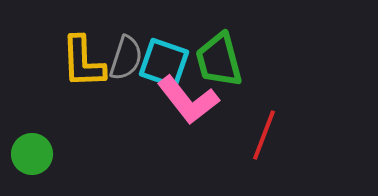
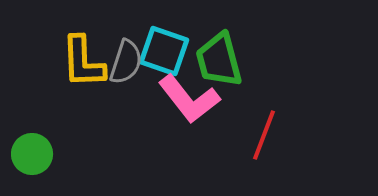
gray semicircle: moved 4 px down
cyan square: moved 12 px up
pink L-shape: moved 1 px right, 1 px up
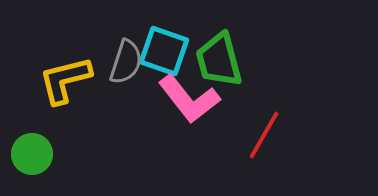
yellow L-shape: moved 18 px left, 18 px down; rotated 78 degrees clockwise
red line: rotated 9 degrees clockwise
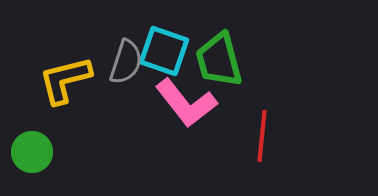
pink L-shape: moved 3 px left, 4 px down
red line: moved 2 px left, 1 px down; rotated 24 degrees counterclockwise
green circle: moved 2 px up
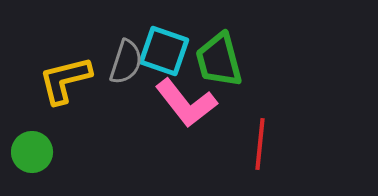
red line: moved 2 px left, 8 px down
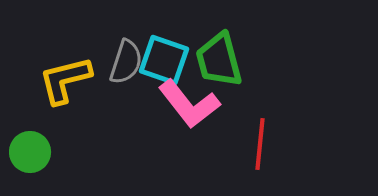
cyan square: moved 9 px down
pink L-shape: moved 3 px right, 1 px down
green circle: moved 2 px left
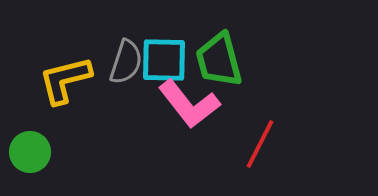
cyan square: rotated 18 degrees counterclockwise
red line: rotated 21 degrees clockwise
